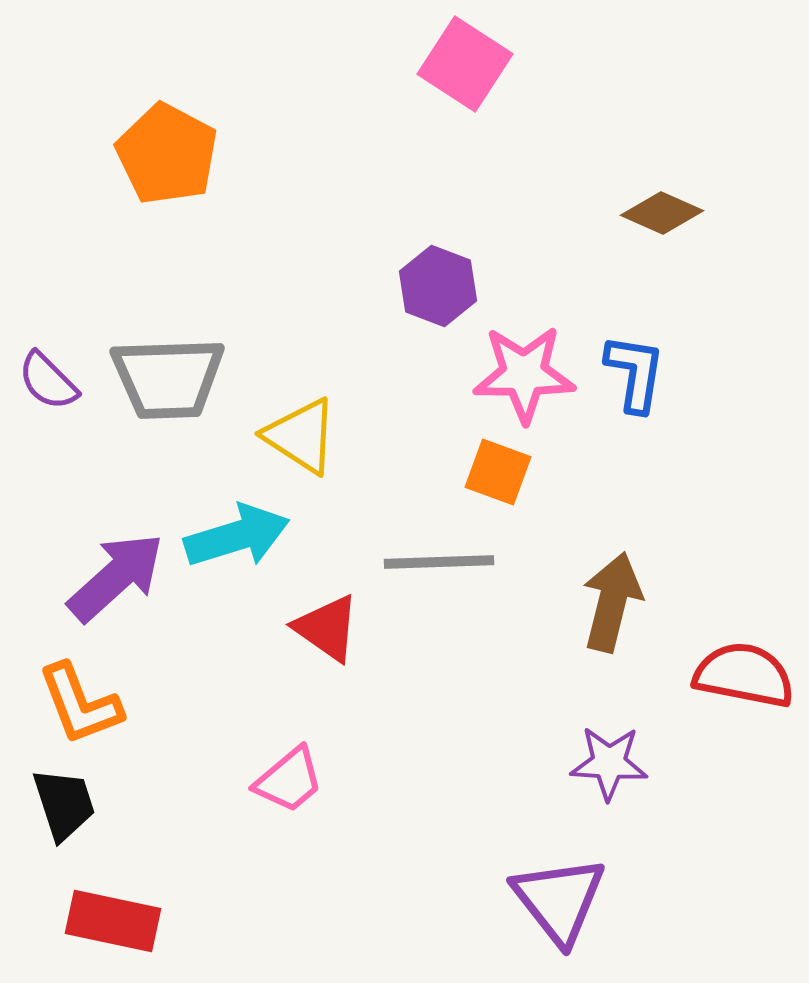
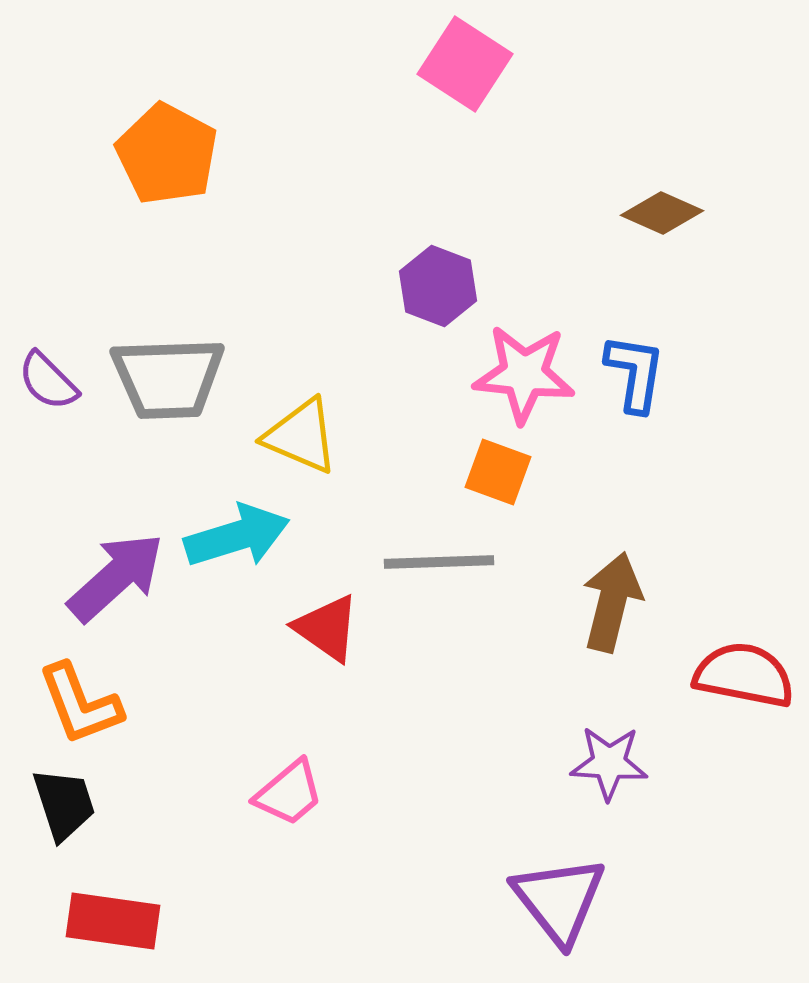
pink star: rotated 6 degrees clockwise
yellow triangle: rotated 10 degrees counterclockwise
pink trapezoid: moved 13 px down
red rectangle: rotated 4 degrees counterclockwise
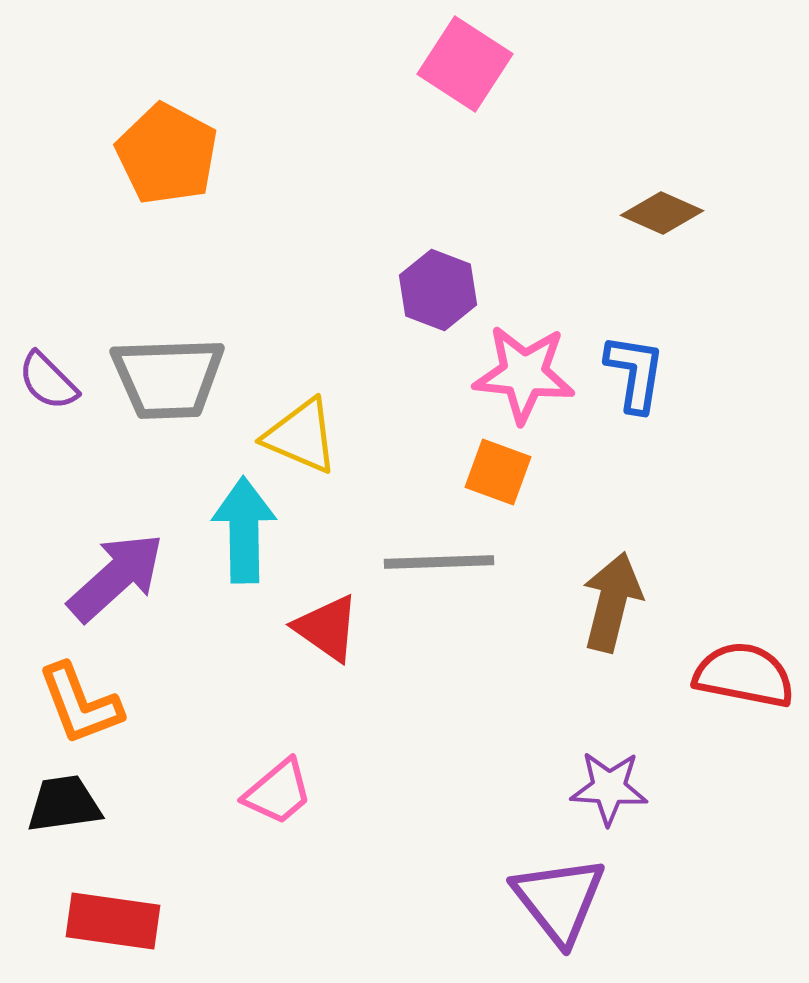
purple hexagon: moved 4 px down
cyan arrow: moved 7 px right, 6 px up; rotated 74 degrees counterclockwise
purple star: moved 25 px down
pink trapezoid: moved 11 px left, 1 px up
black trapezoid: rotated 80 degrees counterclockwise
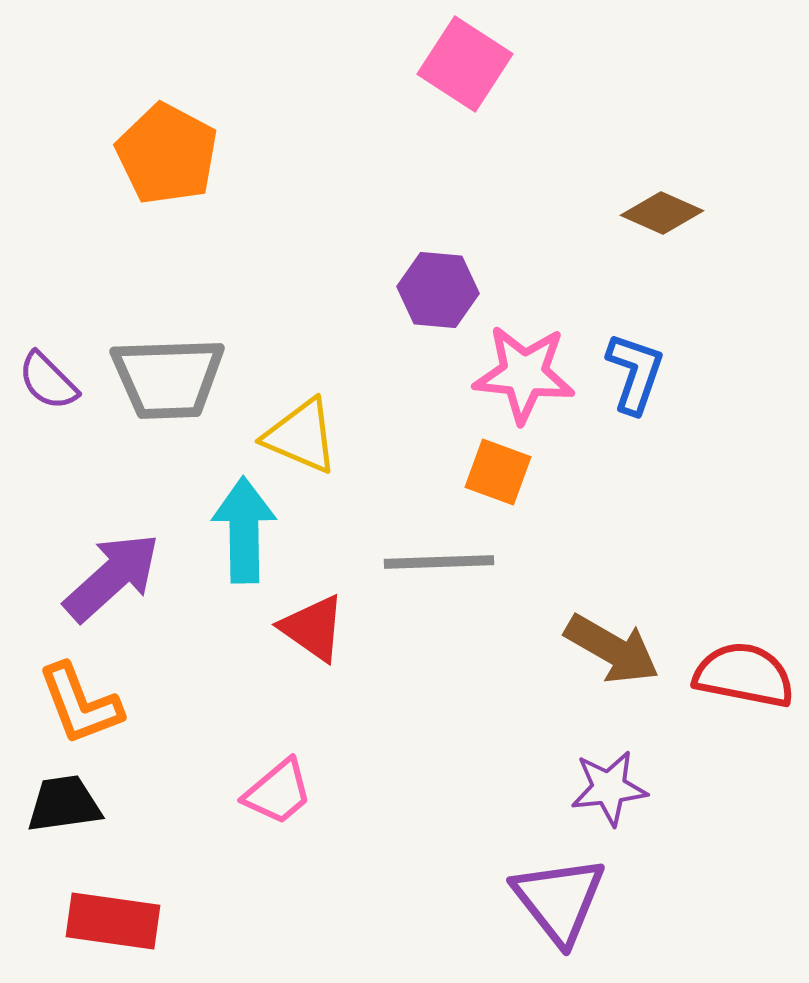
purple hexagon: rotated 16 degrees counterclockwise
blue L-shape: rotated 10 degrees clockwise
purple arrow: moved 4 px left
brown arrow: moved 47 px down; rotated 106 degrees clockwise
red triangle: moved 14 px left
purple star: rotated 10 degrees counterclockwise
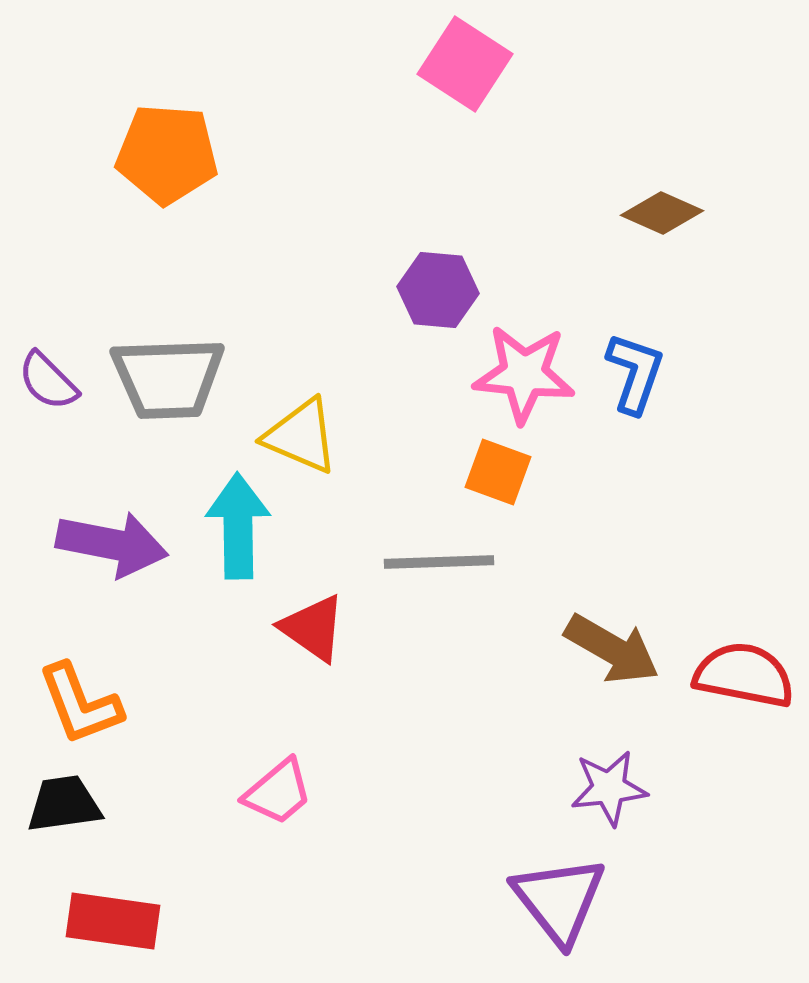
orange pentagon: rotated 24 degrees counterclockwise
cyan arrow: moved 6 px left, 4 px up
purple arrow: moved 33 px up; rotated 53 degrees clockwise
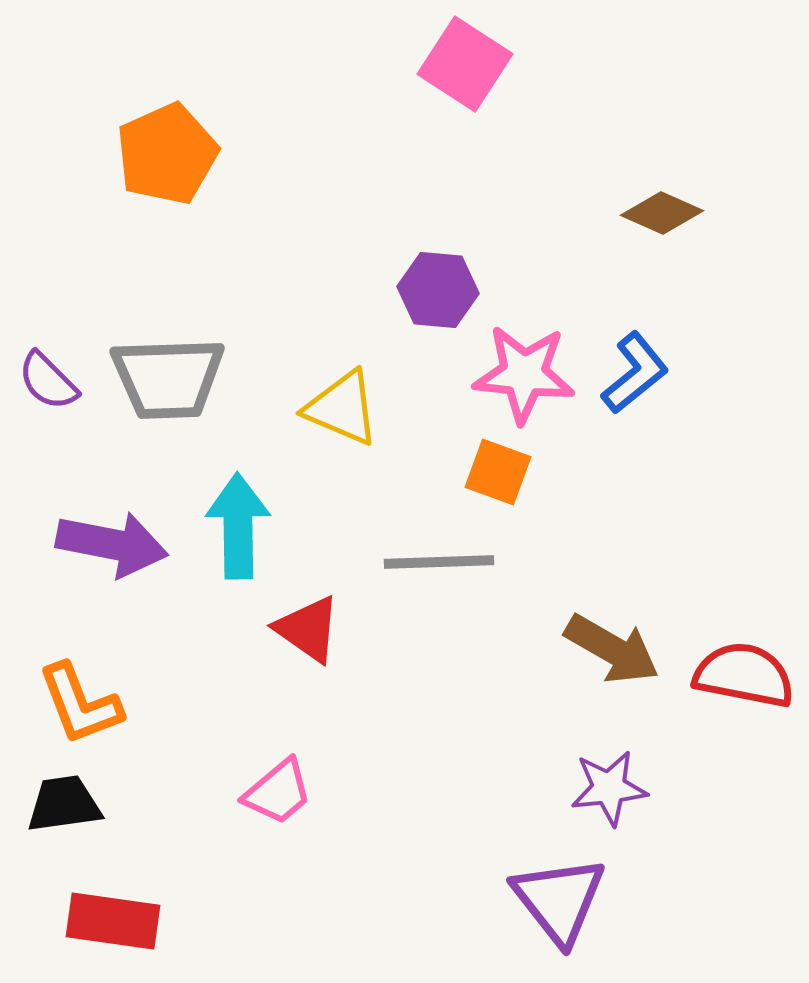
orange pentagon: rotated 28 degrees counterclockwise
blue L-shape: rotated 32 degrees clockwise
yellow triangle: moved 41 px right, 28 px up
red triangle: moved 5 px left, 1 px down
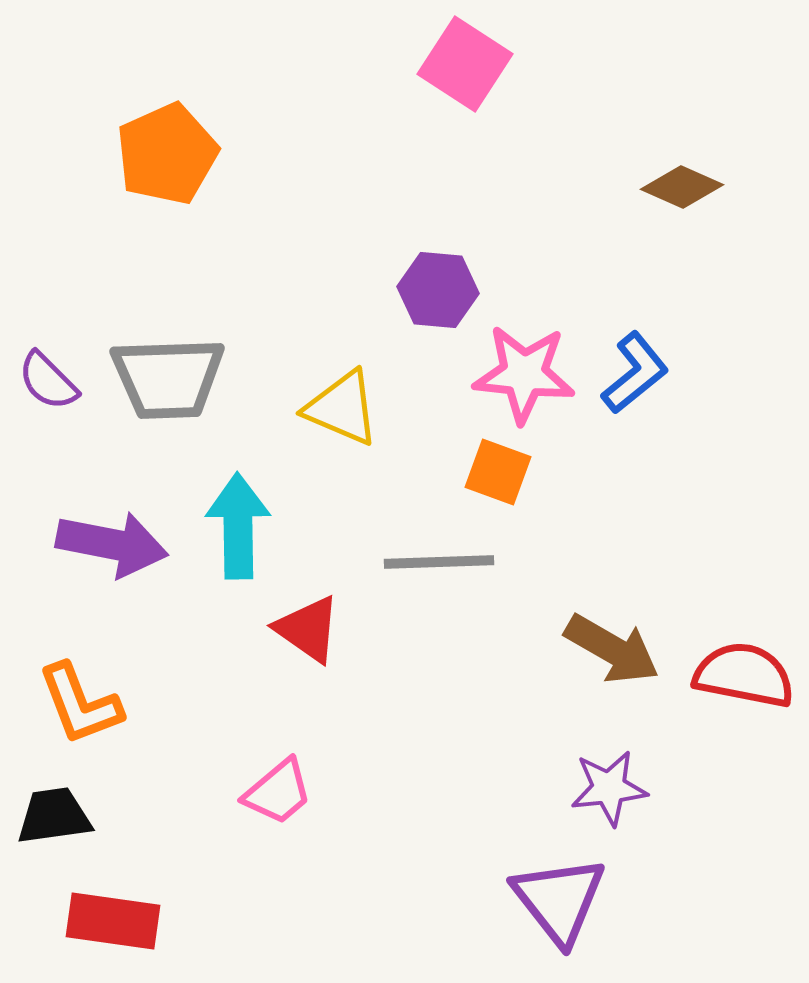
brown diamond: moved 20 px right, 26 px up
black trapezoid: moved 10 px left, 12 px down
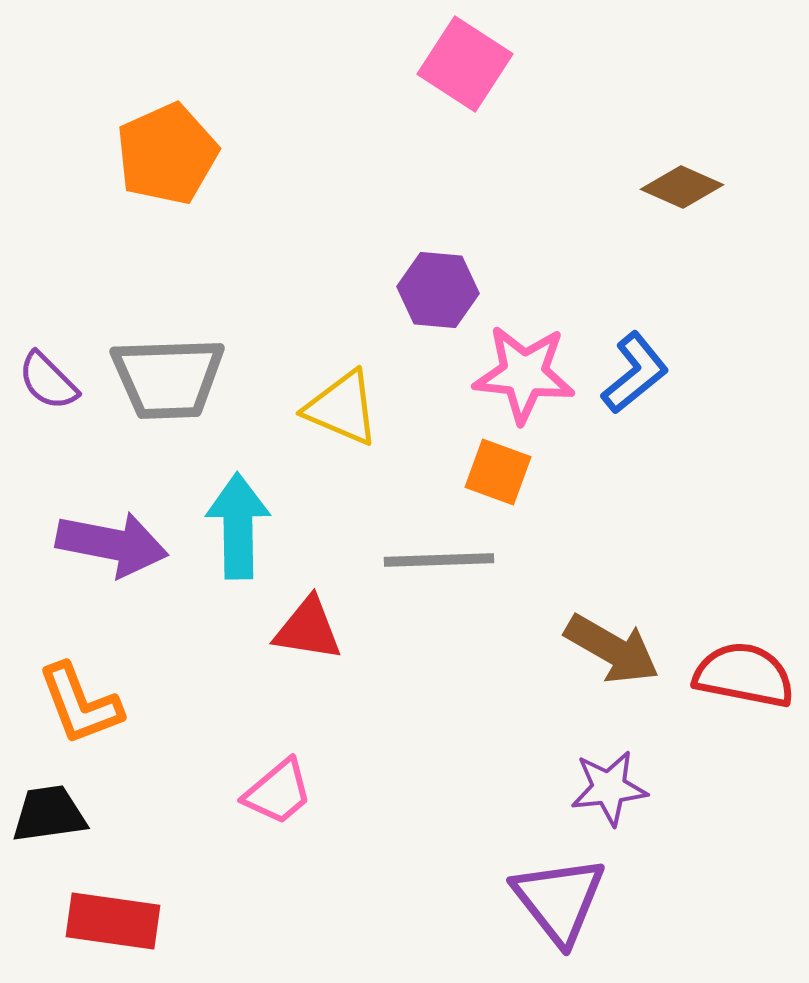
gray line: moved 2 px up
red triangle: rotated 26 degrees counterclockwise
black trapezoid: moved 5 px left, 2 px up
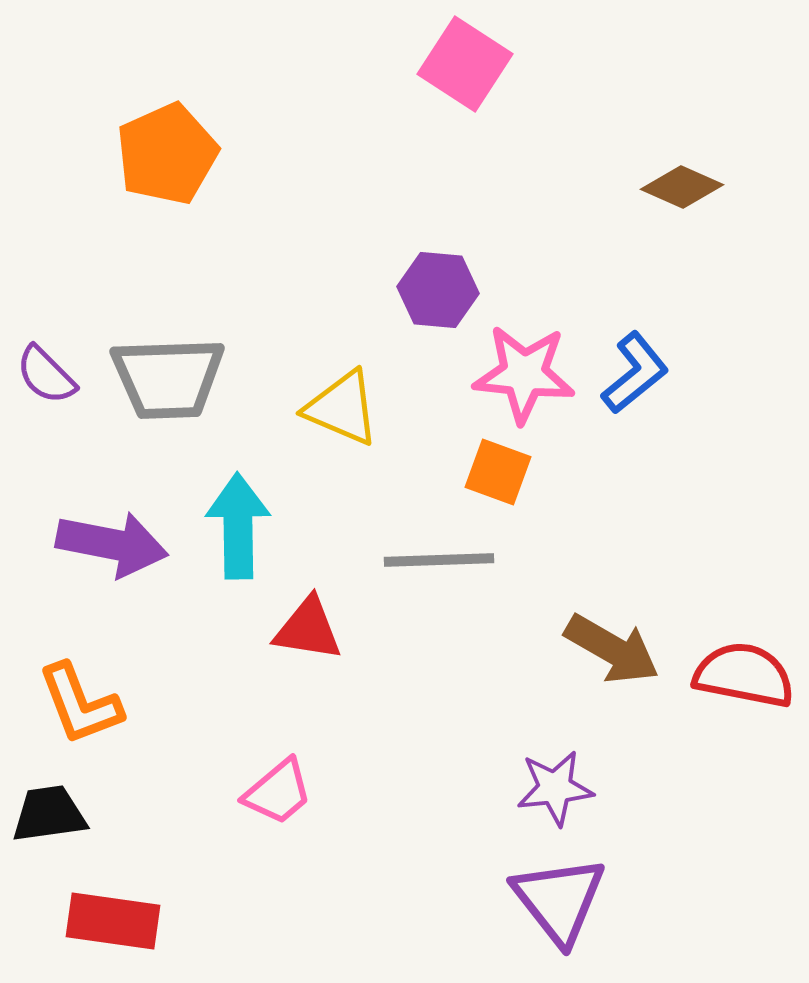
purple semicircle: moved 2 px left, 6 px up
purple star: moved 54 px left
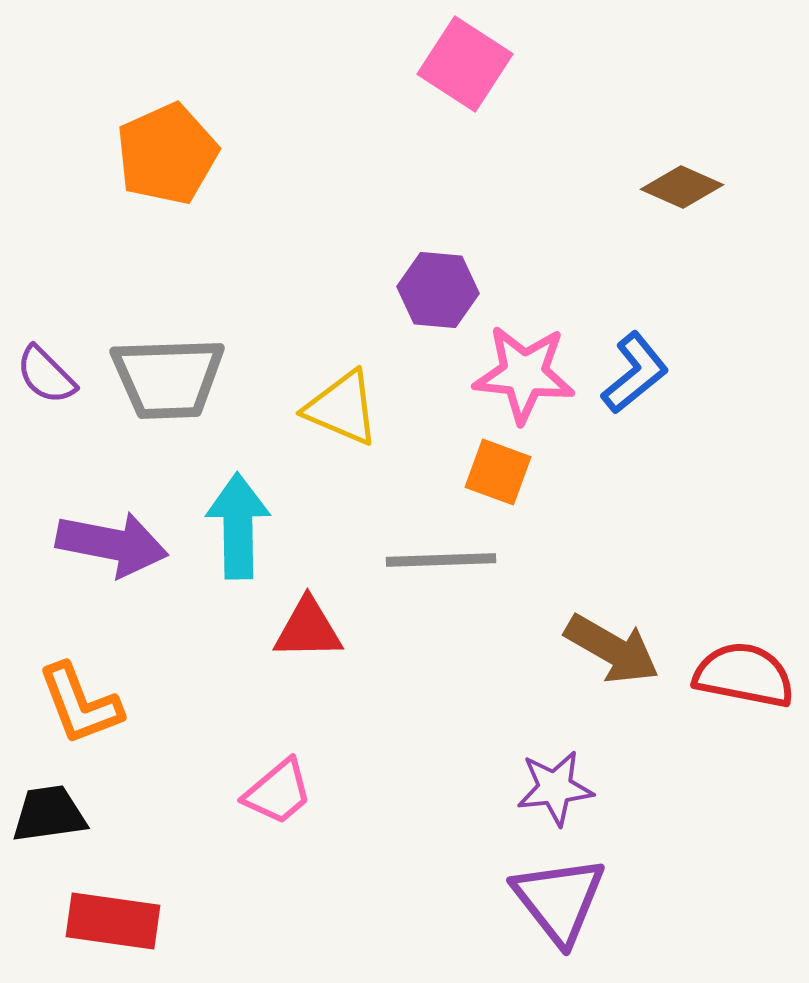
gray line: moved 2 px right
red triangle: rotated 10 degrees counterclockwise
